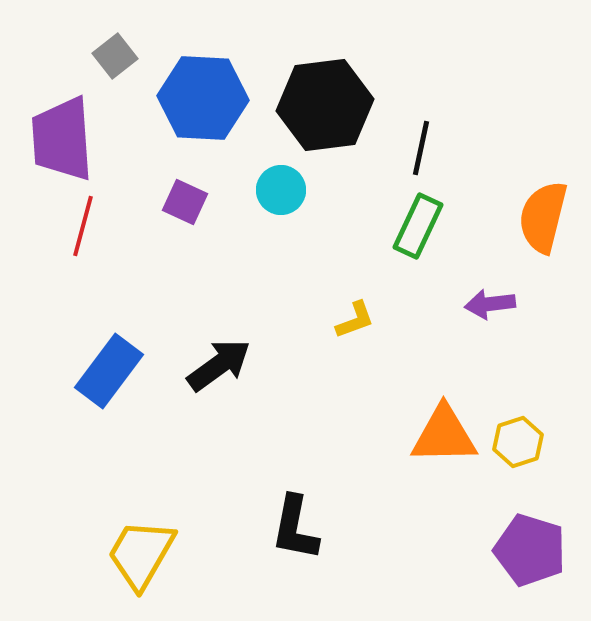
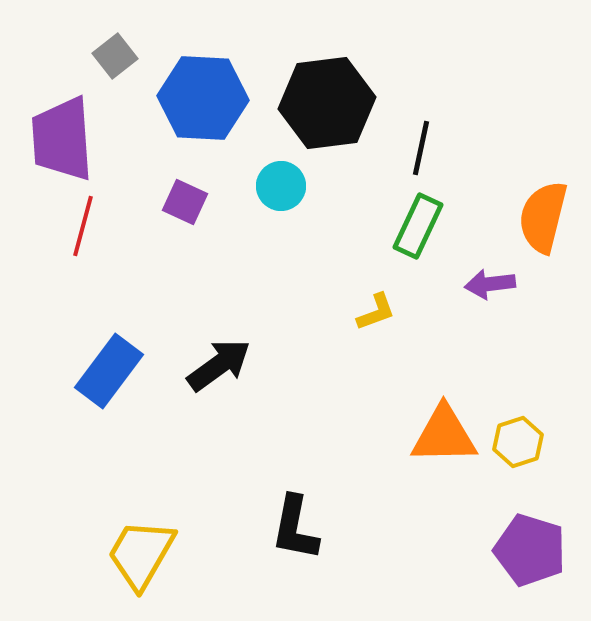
black hexagon: moved 2 px right, 2 px up
cyan circle: moved 4 px up
purple arrow: moved 20 px up
yellow L-shape: moved 21 px right, 8 px up
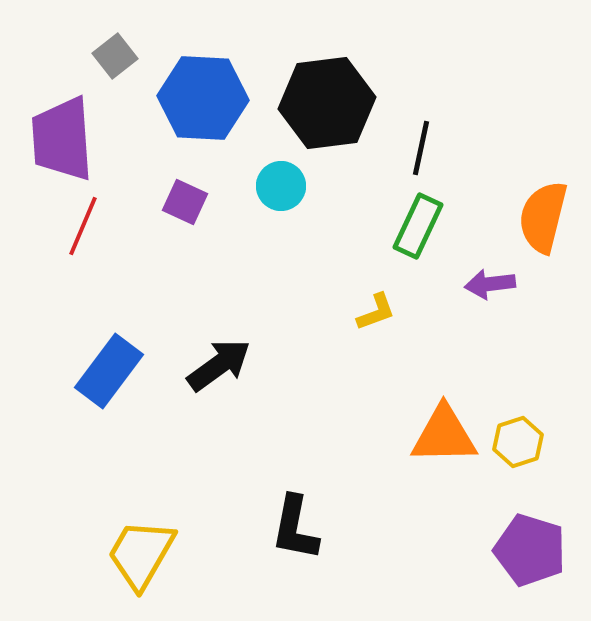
red line: rotated 8 degrees clockwise
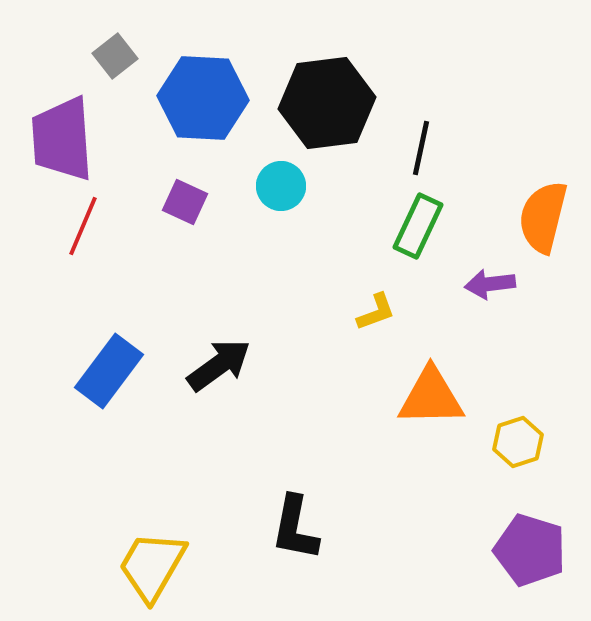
orange triangle: moved 13 px left, 38 px up
yellow trapezoid: moved 11 px right, 12 px down
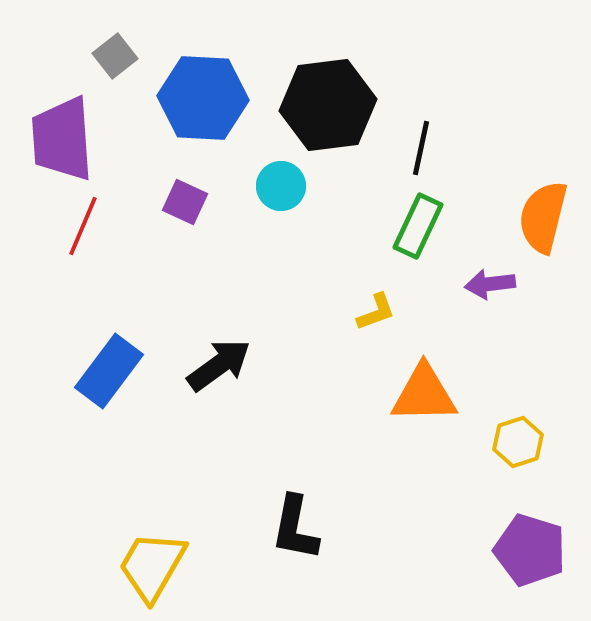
black hexagon: moved 1 px right, 2 px down
orange triangle: moved 7 px left, 3 px up
